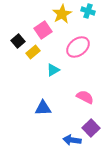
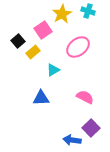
blue triangle: moved 2 px left, 10 px up
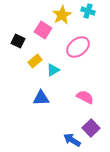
yellow star: moved 1 px down
pink square: rotated 24 degrees counterclockwise
black square: rotated 24 degrees counterclockwise
yellow rectangle: moved 2 px right, 9 px down
blue arrow: rotated 24 degrees clockwise
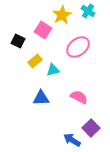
cyan cross: rotated 16 degrees clockwise
cyan triangle: rotated 16 degrees clockwise
pink semicircle: moved 6 px left
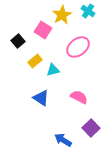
black square: rotated 24 degrees clockwise
blue triangle: rotated 36 degrees clockwise
blue arrow: moved 9 px left
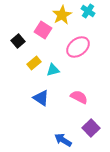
yellow rectangle: moved 1 px left, 2 px down
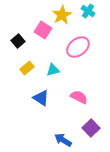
yellow rectangle: moved 7 px left, 5 px down
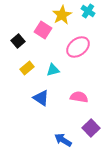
pink semicircle: rotated 18 degrees counterclockwise
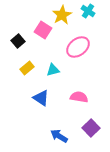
blue arrow: moved 4 px left, 4 px up
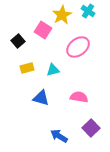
yellow rectangle: rotated 24 degrees clockwise
blue triangle: rotated 18 degrees counterclockwise
